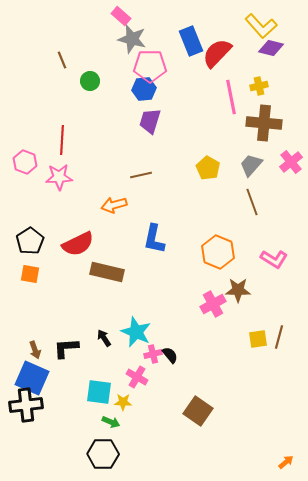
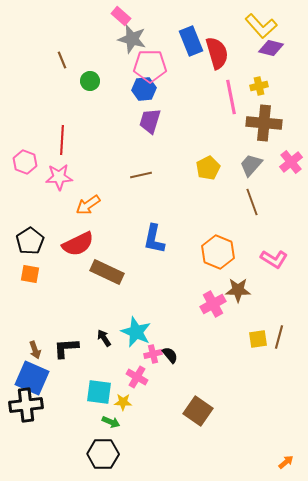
red semicircle at (217, 53): rotated 120 degrees clockwise
yellow pentagon at (208, 168): rotated 15 degrees clockwise
orange arrow at (114, 205): moved 26 px left; rotated 20 degrees counterclockwise
brown rectangle at (107, 272): rotated 12 degrees clockwise
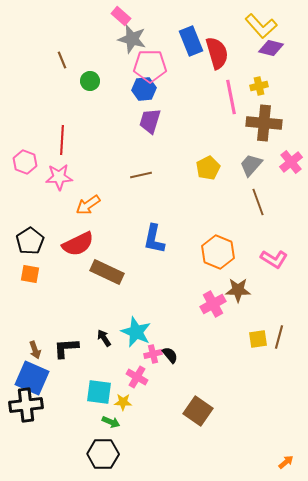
brown line at (252, 202): moved 6 px right
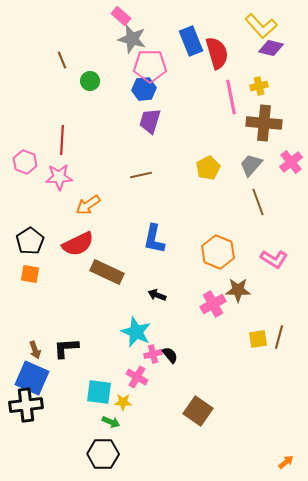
black arrow at (104, 338): moved 53 px right, 43 px up; rotated 36 degrees counterclockwise
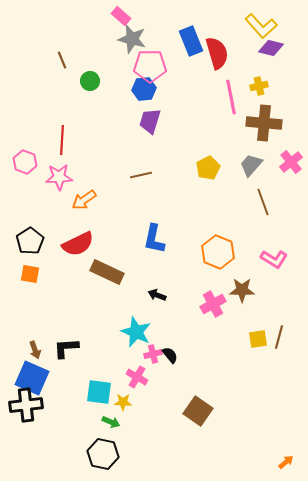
brown line at (258, 202): moved 5 px right
orange arrow at (88, 205): moved 4 px left, 5 px up
brown star at (238, 290): moved 4 px right
black hexagon at (103, 454): rotated 12 degrees clockwise
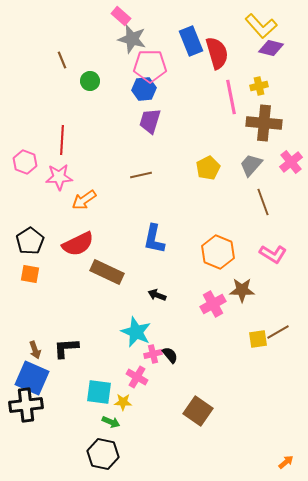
pink L-shape at (274, 259): moved 1 px left, 5 px up
brown line at (279, 337): moved 1 px left, 5 px up; rotated 45 degrees clockwise
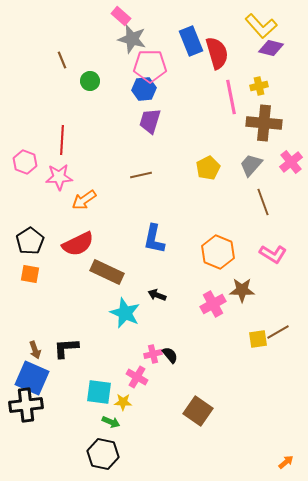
cyan star at (136, 332): moved 11 px left, 19 px up
